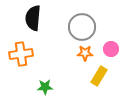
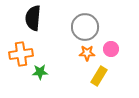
gray circle: moved 3 px right
orange star: moved 2 px right
green star: moved 5 px left, 15 px up
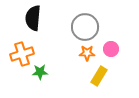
orange cross: moved 1 px right; rotated 10 degrees counterclockwise
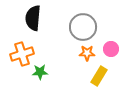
gray circle: moved 2 px left
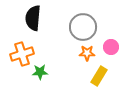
pink circle: moved 2 px up
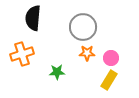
pink circle: moved 11 px down
green star: moved 17 px right
yellow rectangle: moved 10 px right, 4 px down
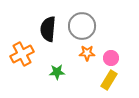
black semicircle: moved 15 px right, 11 px down
gray circle: moved 1 px left, 1 px up
orange cross: rotated 10 degrees counterclockwise
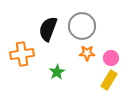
black semicircle: rotated 15 degrees clockwise
orange cross: rotated 20 degrees clockwise
green star: rotated 28 degrees counterclockwise
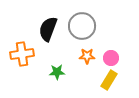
orange star: moved 3 px down
green star: rotated 28 degrees clockwise
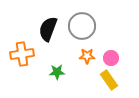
yellow rectangle: rotated 66 degrees counterclockwise
